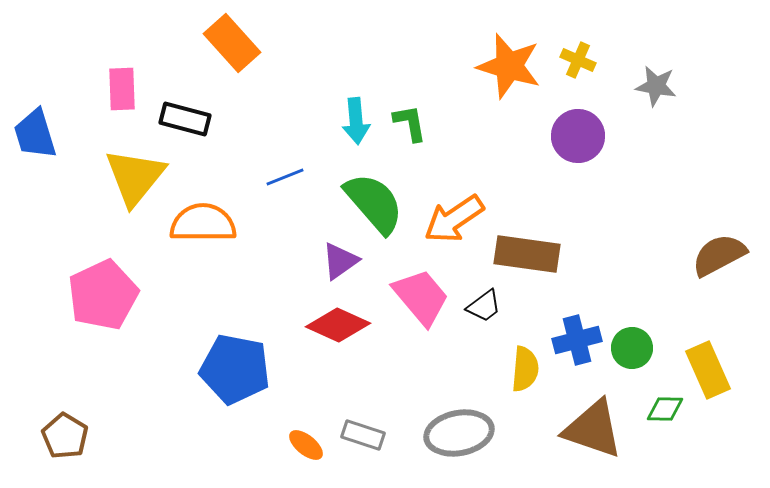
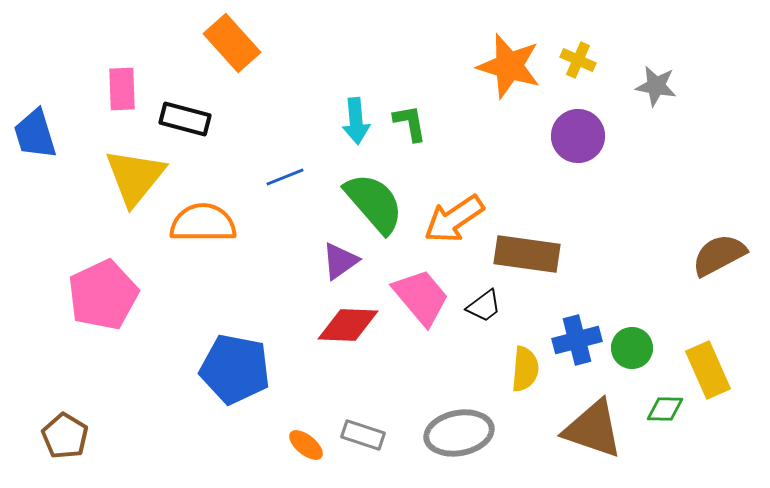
red diamond: moved 10 px right; rotated 22 degrees counterclockwise
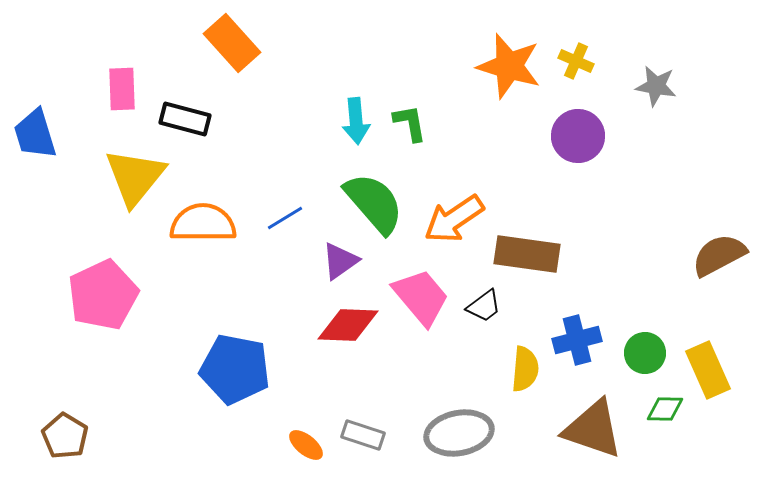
yellow cross: moved 2 px left, 1 px down
blue line: moved 41 px down; rotated 9 degrees counterclockwise
green circle: moved 13 px right, 5 px down
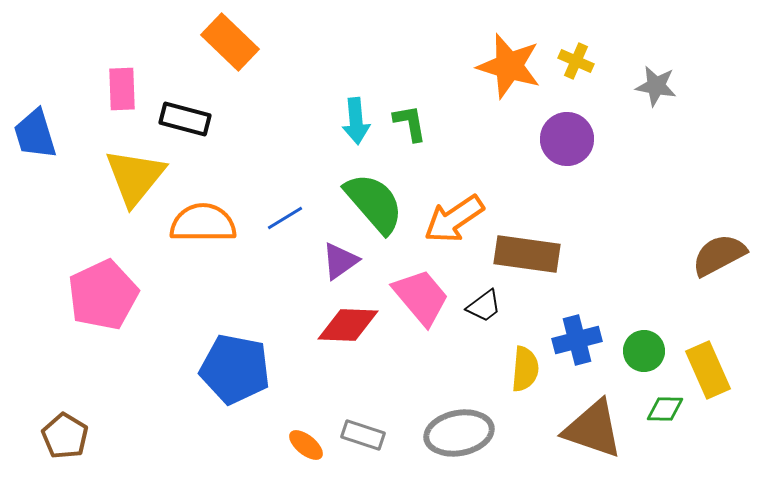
orange rectangle: moved 2 px left, 1 px up; rotated 4 degrees counterclockwise
purple circle: moved 11 px left, 3 px down
green circle: moved 1 px left, 2 px up
